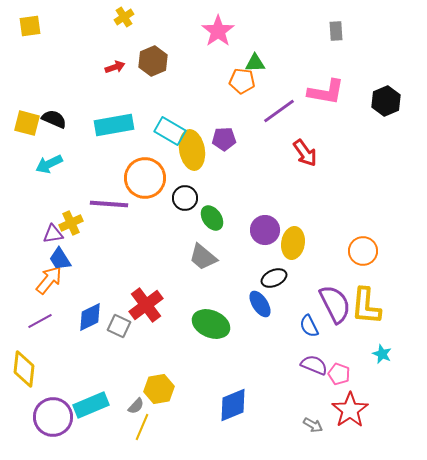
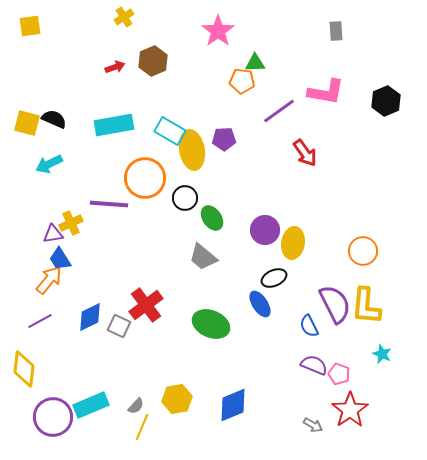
yellow hexagon at (159, 389): moved 18 px right, 10 px down
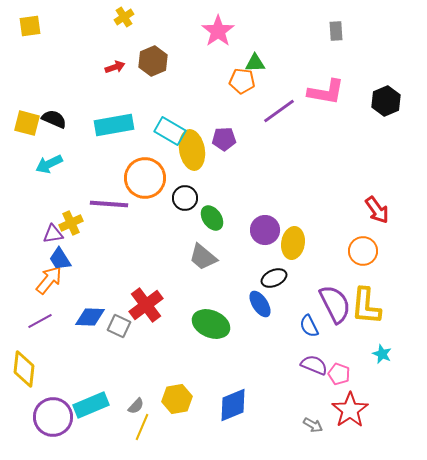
red arrow at (305, 153): moved 72 px right, 57 px down
blue diamond at (90, 317): rotated 28 degrees clockwise
